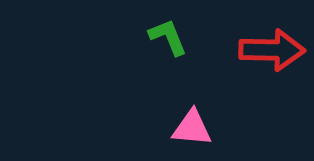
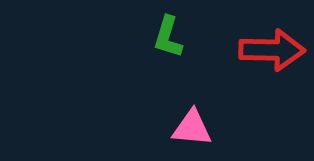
green L-shape: rotated 141 degrees counterclockwise
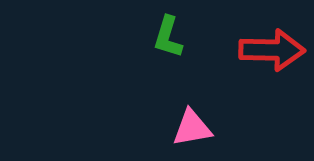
pink triangle: rotated 15 degrees counterclockwise
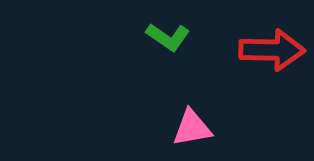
green L-shape: rotated 72 degrees counterclockwise
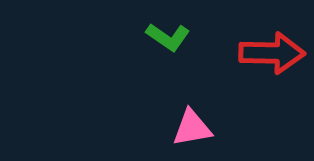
red arrow: moved 3 px down
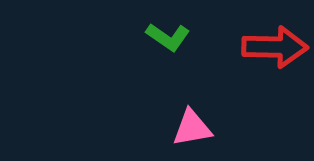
red arrow: moved 3 px right, 6 px up
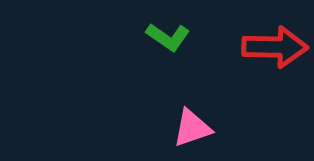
pink triangle: rotated 9 degrees counterclockwise
